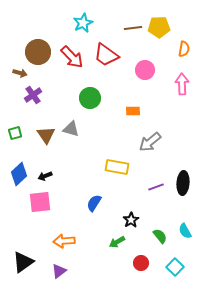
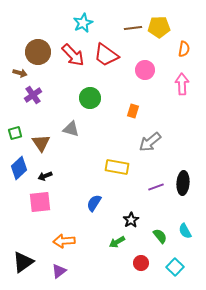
red arrow: moved 1 px right, 2 px up
orange rectangle: rotated 72 degrees counterclockwise
brown triangle: moved 5 px left, 8 px down
blue diamond: moved 6 px up
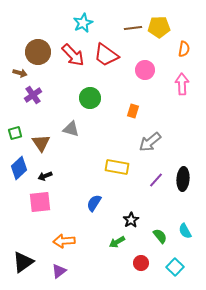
black ellipse: moved 4 px up
purple line: moved 7 px up; rotated 28 degrees counterclockwise
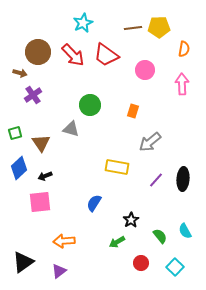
green circle: moved 7 px down
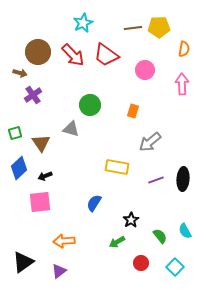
purple line: rotated 28 degrees clockwise
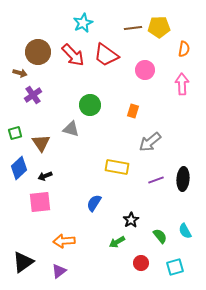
cyan square: rotated 30 degrees clockwise
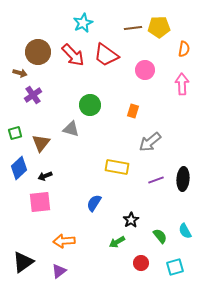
brown triangle: rotated 12 degrees clockwise
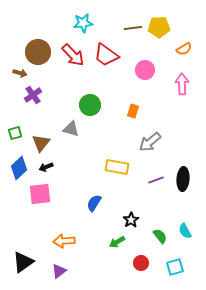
cyan star: rotated 18 degrees clockwise
orange semicircle: rotated 49 degrees clockwise
black arrow: moved 1 px right, 9 px up
pink square: moved 8 px up
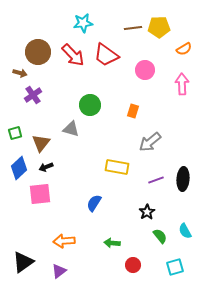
black star: moved 16 px right, 8 px up
green arrow: moved 5 px left, 1 px down; rotated 35 degrees clockwise
red circle: moved 8 px left, 2 px down
